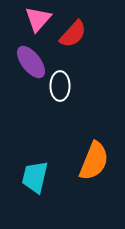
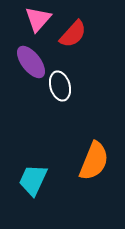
white ellipse: rotated 16 degrees counterclockwise
cyan trapezoid: moved 2 px left, 3 px down; rotated 12 degrees clockwise
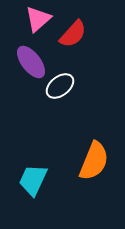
pink triangle: rotated 8 degrees clockwise
white ellipse: rotated 68 degrees clockwise
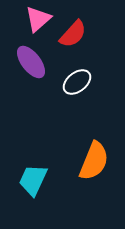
white ellipse: moved 17 px right, 4 px up
